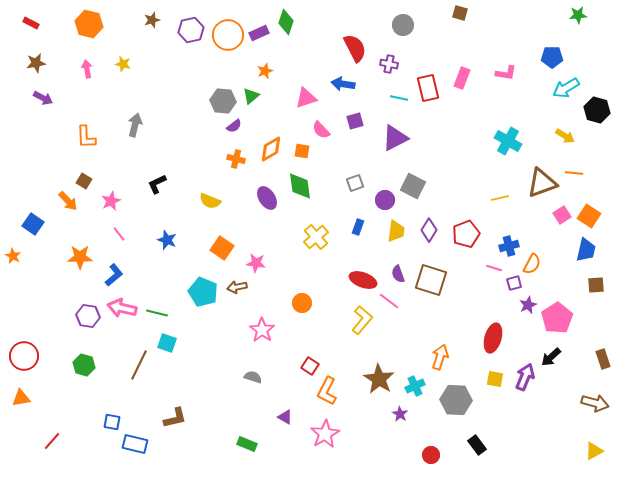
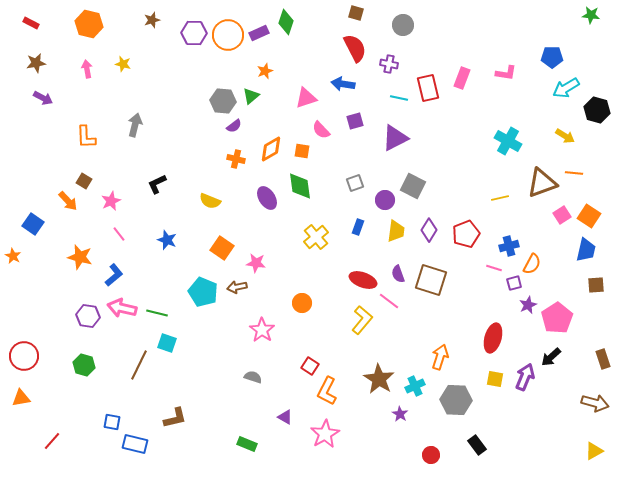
brown square at (460, 13): moved 104 px left
green star at (578, 15): moved 13 px right; rotated 12 degrees clockwise
purple hexagon at (191, 30): moved 3 px right, 3 px down; rotated 15 degrees clockwise
orange star at (80, 257): rotated 15 degrees clockwise
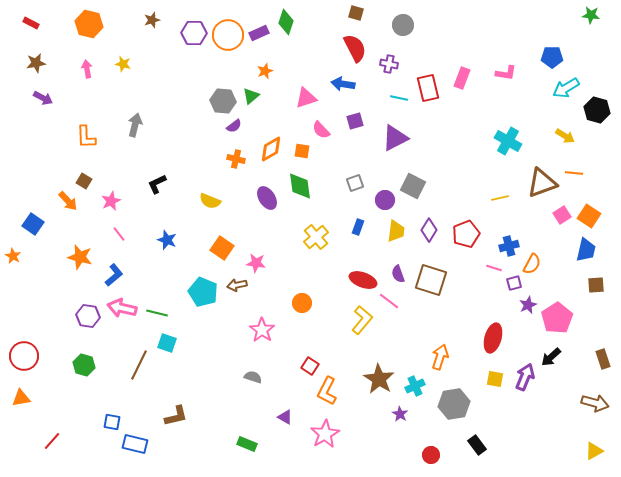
brown arrow at (237, 287): moved 2 px up
gray hexagon at (456, 400): moved 2 px left, 4 px down; rotated 12 degrees counterclockwise
brown L-shape at (175, 418): moved 1 px right, 2 px up
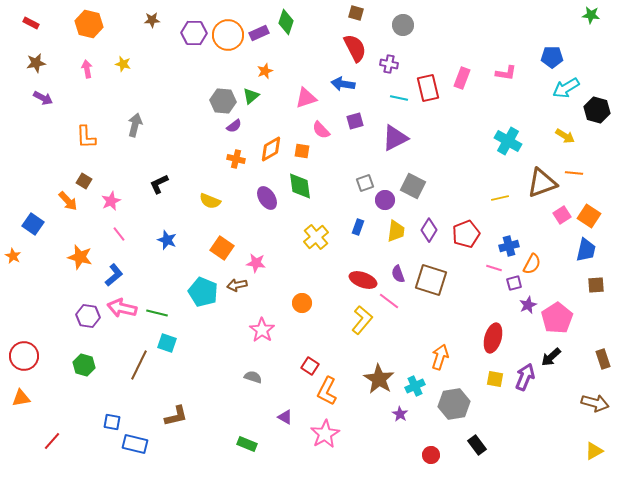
brown star at (152, 20): rotated 14 degrees clockwise
gray square at (355, 183): moved 10 px right
black L-shape at (157, 184): moved 2 px right
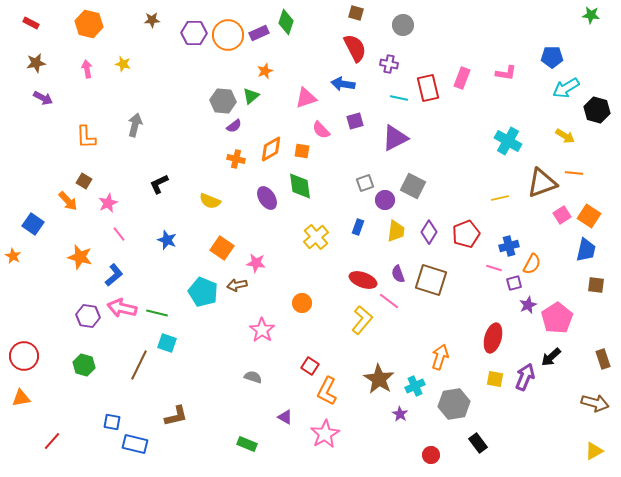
pink star at (111, 201): moved 3 px left, 2 px down
purple diamond at (429, 230): moved 2 px down
brown square at (596, 285): rotated 12 degrees clockwise
black rectangle at (477, 445): moved 1 px right, 2 px up
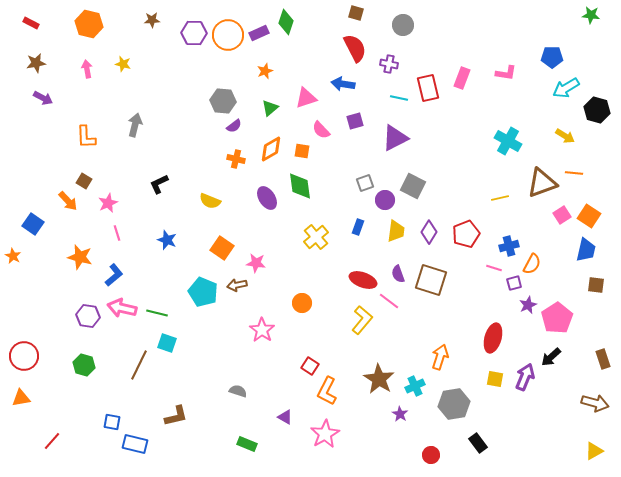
green triangle at (251, 96): moved 19 px right, 12 px down
pink line at (119, 234): moved 2 px left, 1 px up; rotated 21 degrees clockwise
gray semicircle at (253, 377): moved 15 px left, 14 px down
